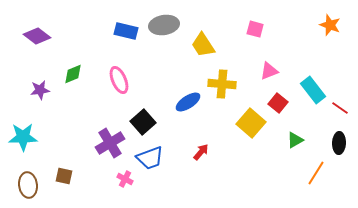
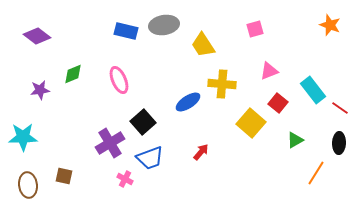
pink square: rotated 30 degrees counterclockwise
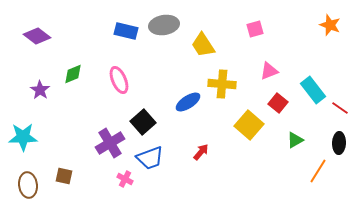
purple star: rotated 30 degrees counterclockwise
yellow square: moved 2 px left, 2 px down
orange line: moved 2 px right, 2 px up
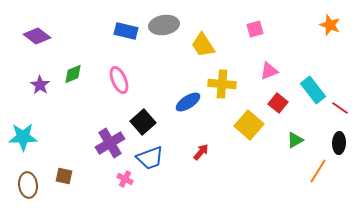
purple star: moved 5 px up
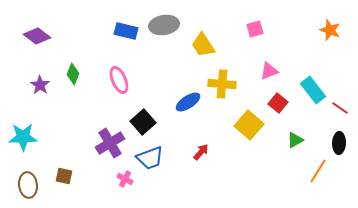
orange star: moved 5 px down
green diamond: rotated 45 degrees counterclockwise
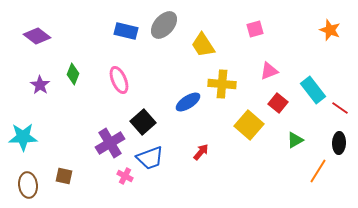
gray ellipse: rotated 40 degrees counterclockwise
pink cross: moved 3 px up
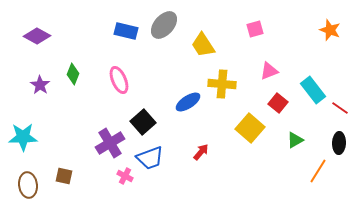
purple diamond: rotated 8 degrees counterclockwise
yellow square: moved 1 px right, 3 px down
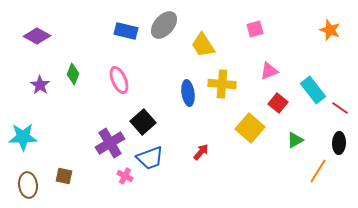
blue ellipse: moved 9 px up; rotated 65 degrees counterclockwise
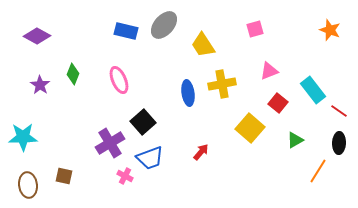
yellow cross: rotated 16 degrees counterclockwise
red line: moved 1 px left, 3 px down
